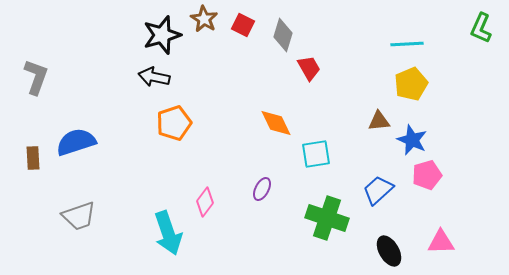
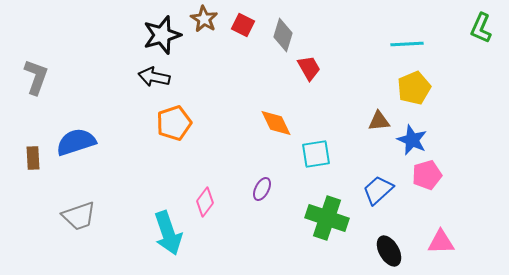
yellow pentagon: moved 3 px right, 4 px down
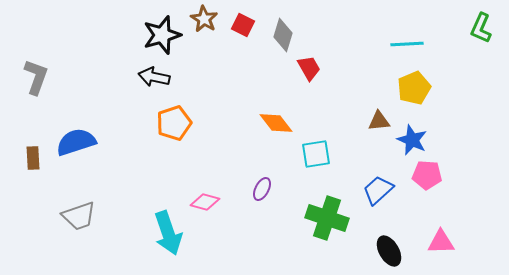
orange diamond: rotated 12 degrees counterclockwise
pink pentagon: rotated 20 degrees clockwise
pink diamond: rotated 68 degrees clockwise
